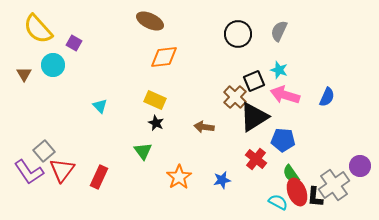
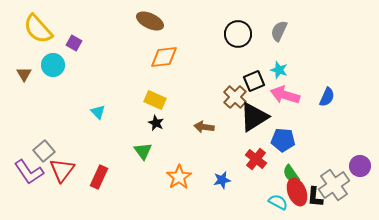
cyan triangle: moved 2 px left, 6 px down
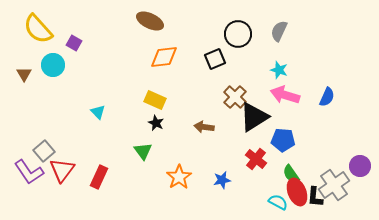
black square: moved 39 px left, 22 px up
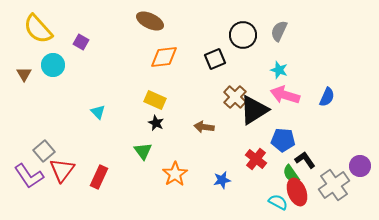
black circle: moved 5 px right, 1 px down
purple square: moved 7 px right, 1 px up
black triangle: moved 7 px up
purple L-shape: moved 4 px down
orange star: moved 4 px left, 3 px up
black L-shape: moved 10 px left, 37 px up; rotated 140 degrees clockwise
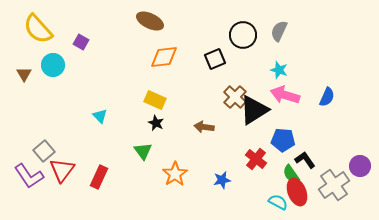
cyan triangle: moved 2 px right, 4 px down
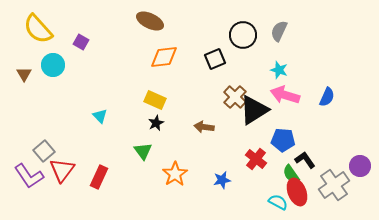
black star: rotated 21 degrees clockwise
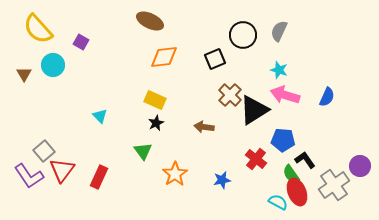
brown cross: moved 5 px left, 2 px up
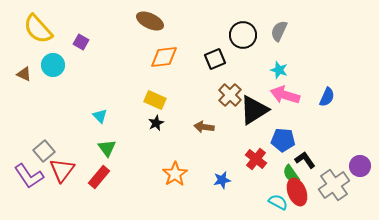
brown triangle: rotated 35 degrees counterclockwise
green triangle: moved 36 px left, 3 px up
red rectangle: rotated 15 degrees clockwise
